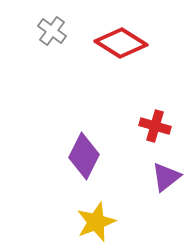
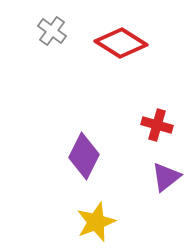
red cross: moved 2 px right, 1 px up
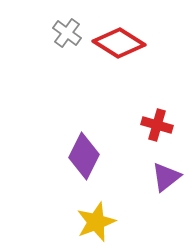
gray cross: moved 15 px right, 2 px down
red diamond: moved 2 px left
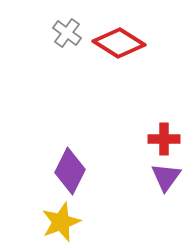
red cross: moved 7 px right, 14 px down; rotated 16 degrees counterclockwise
purple diamond: moved 14 px left, 15 px down
purple triangle: rotated 16 degrees counterclockwise
yellow star: moved 35 px left
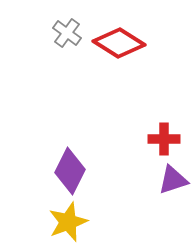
purple triangle: moved 7 px right, 3 px down; rotated 36 degrees clockwise
yellow star: moved 7 px right
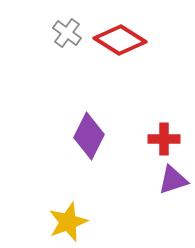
red diamond: moved 1 px right, 3 px up
purple diamond: moved 19 px right, 35 px up
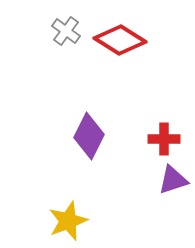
gray cross: moved 1 px left, 2 px up
yellow star: moved 1 px up
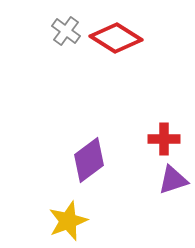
red diamond: moved 4 px left, 2 px up
purple diamond: moved 24 px down; rotated 27 degrees clockwise
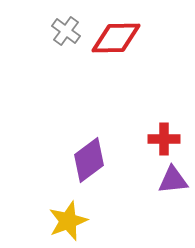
red diamond: rotated 33 degrees counterclockwise
purple triangle: rotated 12 degrees clockwise
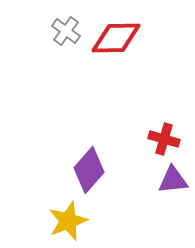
red cross: rotated 16 degrees clockwise
purple diamond: moved 10 px down; rotated 12 degrees counterclockwise
